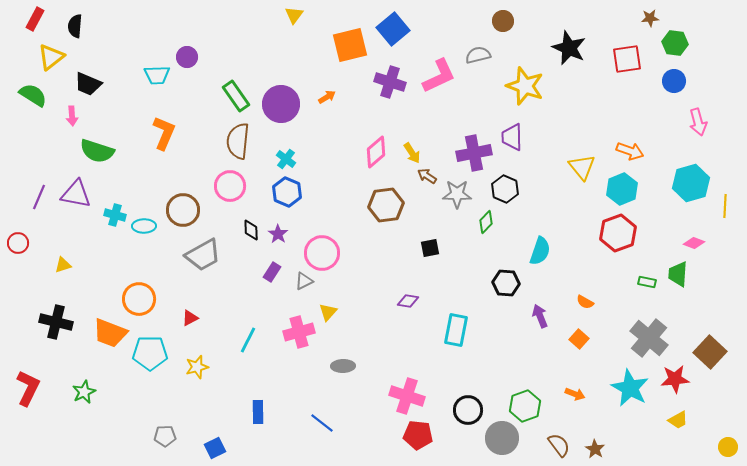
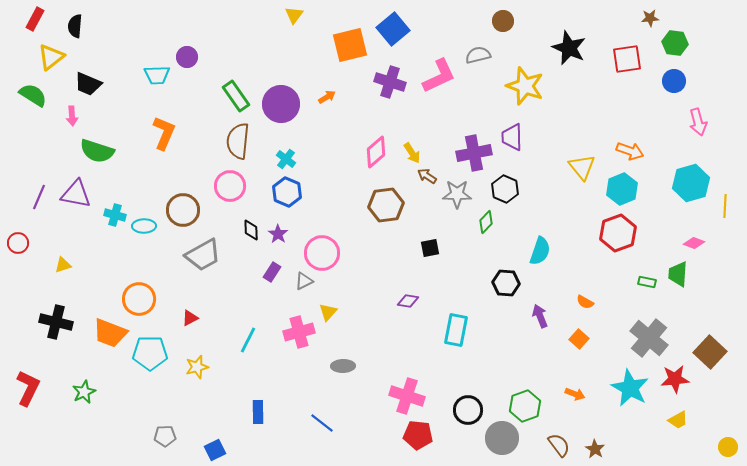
blue square at (215, 448): moved 2 px down
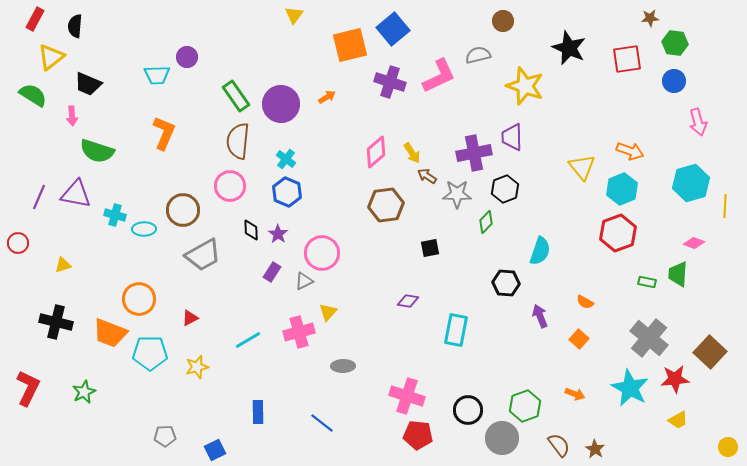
black hexagon at (505, 189): rotated 16 degrees clockwise
cyan ellipse at (144, 226): moved 3 px down
cyan line at (248, 340): rotated 32 degrees clockwise
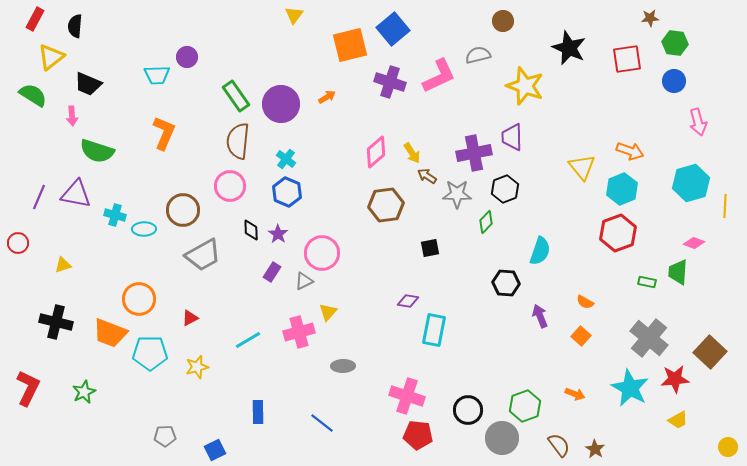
green trapezoid at (678, 274): moved 2 px up
cyan rectangle at (456, 330): moved 22 px left
orange square at (579, 339): moved 2 px right, 3 px up
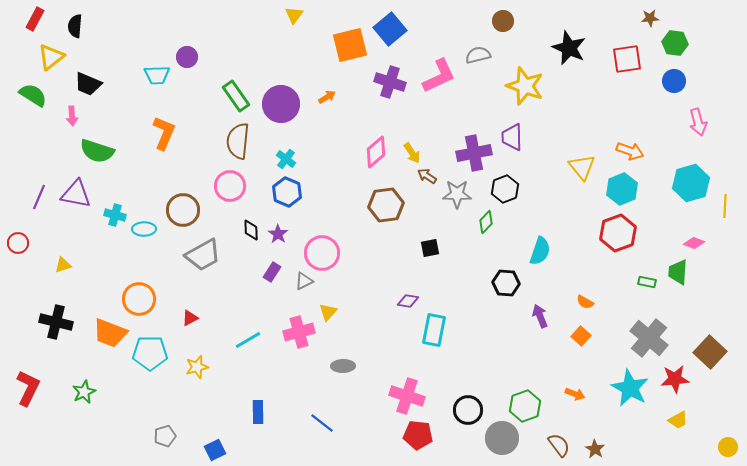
blue square at (393, 29): moved 3 px left
gray pentagon at (165, 436): rotated 15 degrees counterclockwise
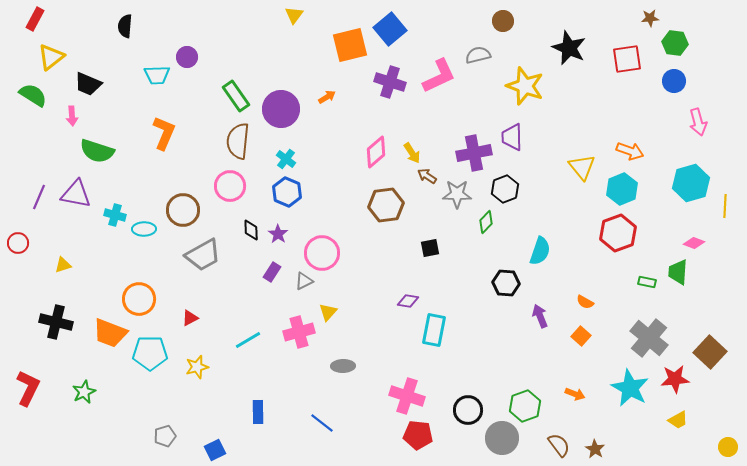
black semicircle at (75, 26): moved 50 px right
purple circle at (281, 104): moved 5 px down
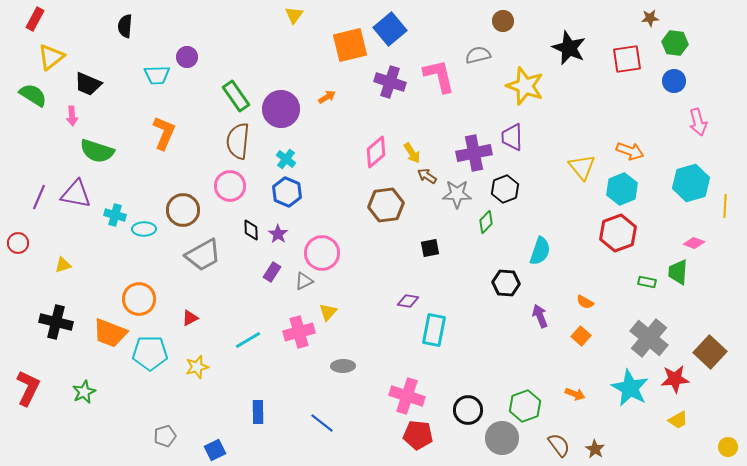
pink L-shape at (439, 76): rotated 78 degrees counterclockwise
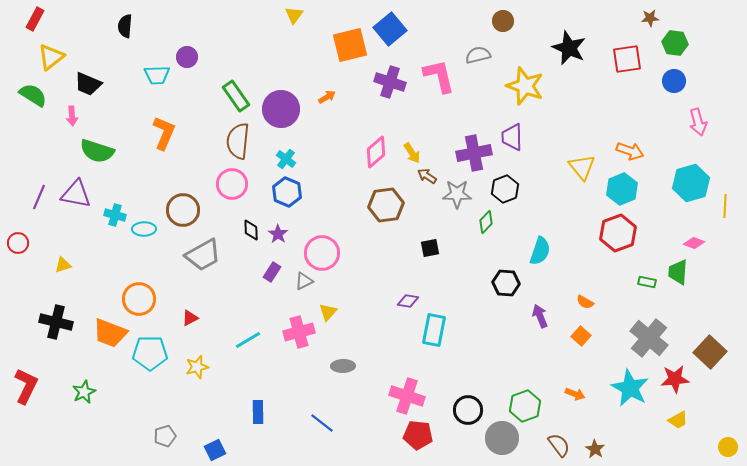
pink circle at (230, 186): moved 2 px right, 2 px up
red L-shape at (28, 388): moved 2 px left, 2 px up
